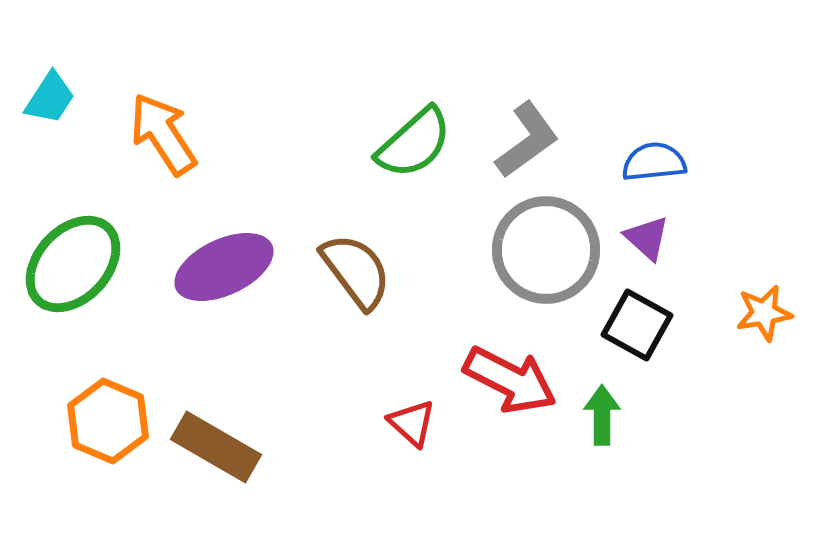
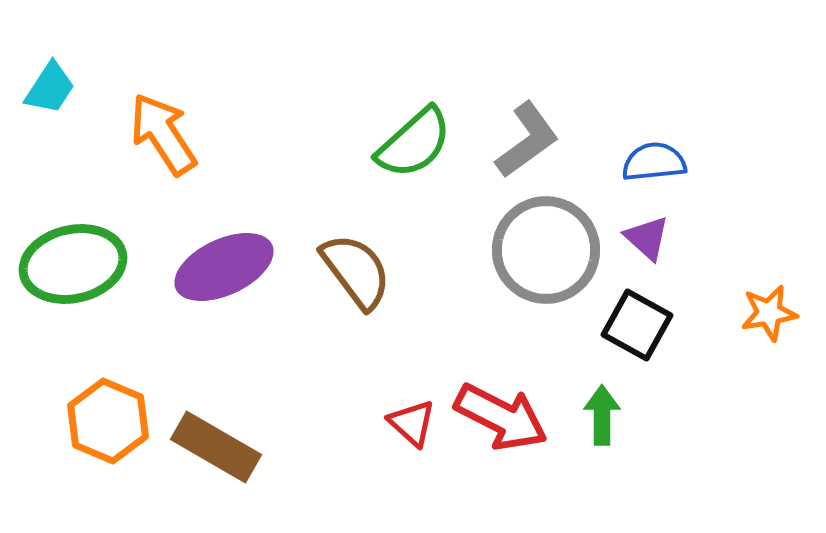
cyan trapezoid: moved 10 px up
green ellipse: rotated 34 degrees clockwise
orange star: moved 5 px right
red arrow: moved 9 px left, 37 px down
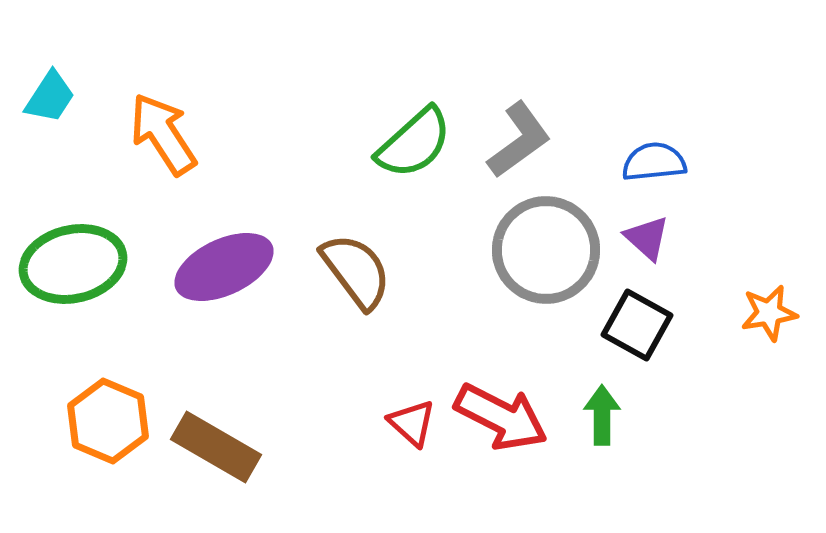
cyan trapezoid: moved 9 px down
gray L-shape: moved 8 px left
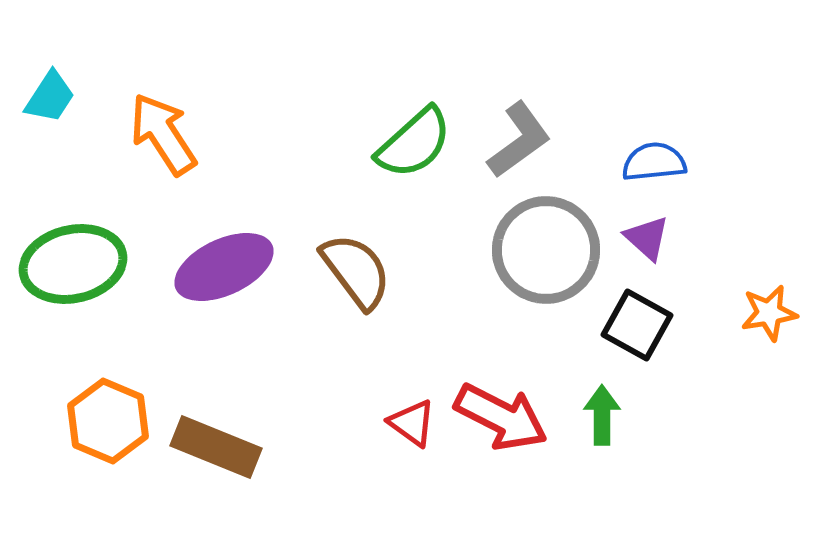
red triangle: rotated 6 degrees counterclockwise
brown rectangle: rotated 8 degrees counterclockwise
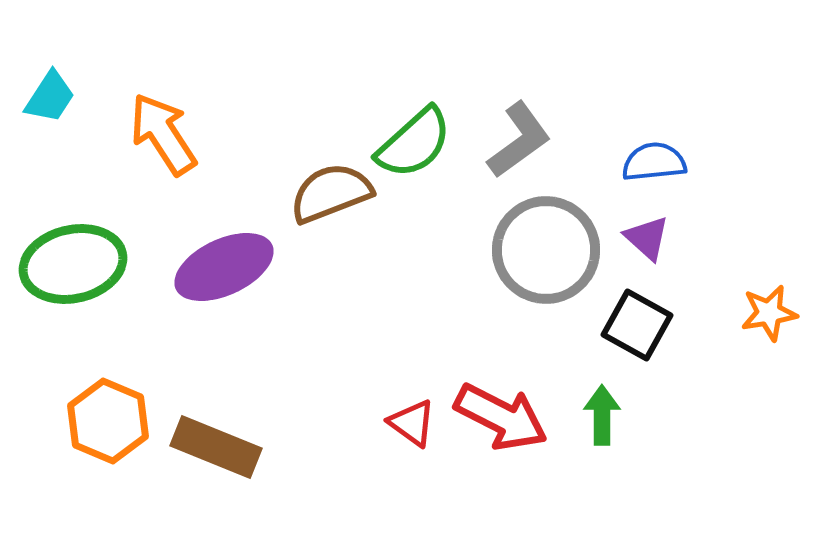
brown semicircle: moved 25 px left, 78 px up; rotated 74 degrees counterclockwise
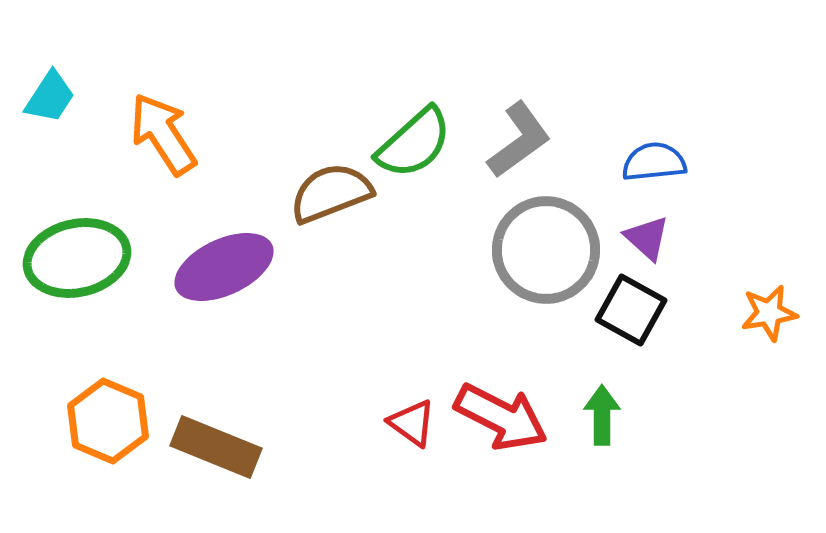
green ellipse: moved 4 px right, 6 px up
black square: moved 6 px left, 15 px up
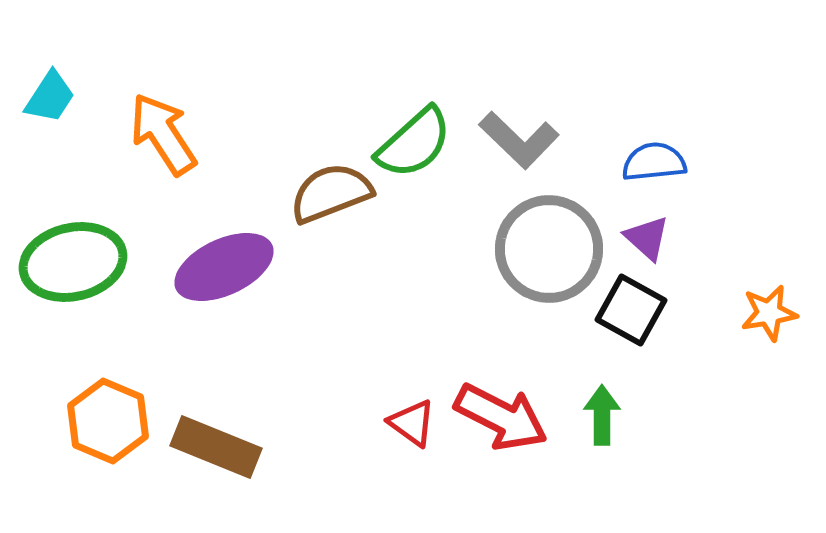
gray L-shape: rotated 80 degrees clockwise
gray circle: moved 3 px right, 1 px up
green ellipse: moved 4 px left, 4 px down
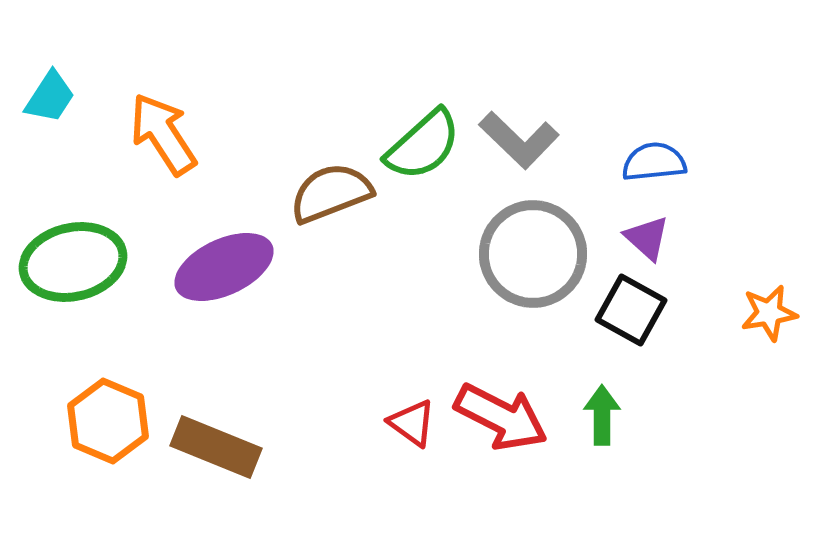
green semicircle: moved 9 px right, 2 px down
gray circle: moved 16 px left, 5 px down
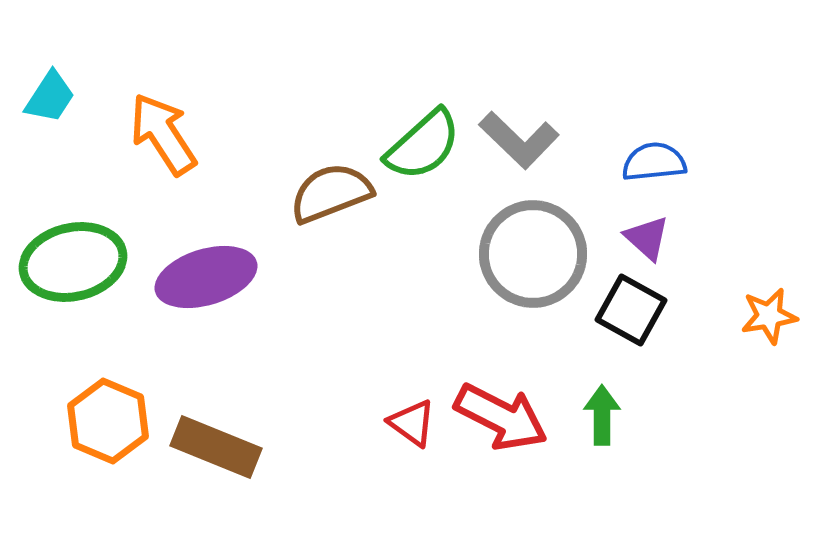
purple ellipse: moved 18 px left, 10 px down; rotated 8 degrees clockwise
orange star: moved 3 px down
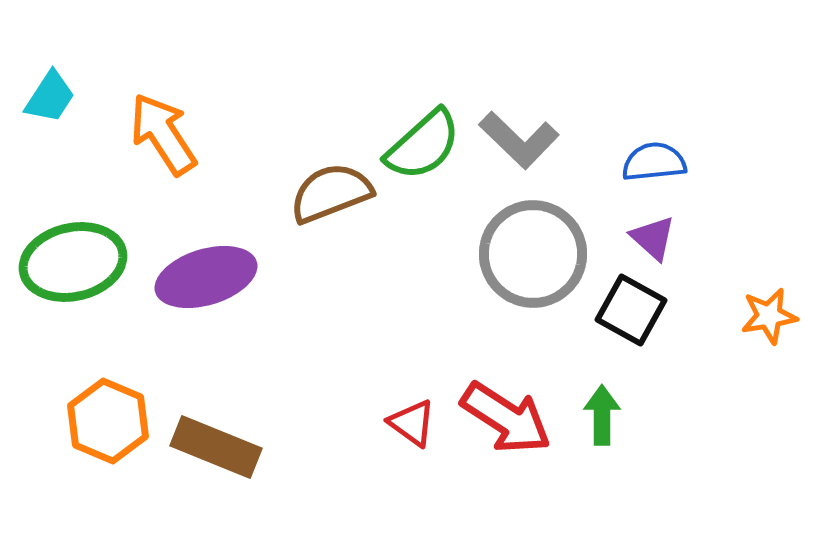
purple triangle: moved 6 px right
red arrow: moved 5 px right, 1 px down; rotated 6 degrees clockwise
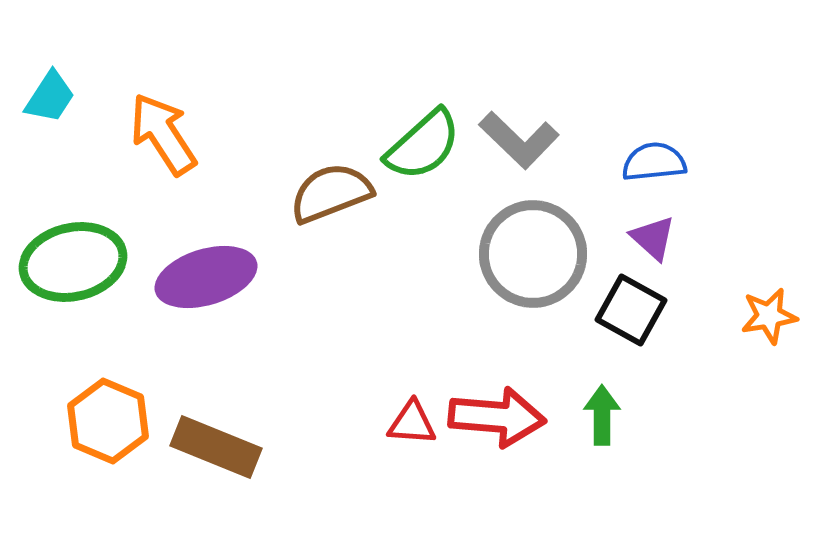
red arrow: moved 9 px left, 1 px up; rotated 28 degrees counterclockwise
red triangle: rotated 32 degrees counterclockwise
